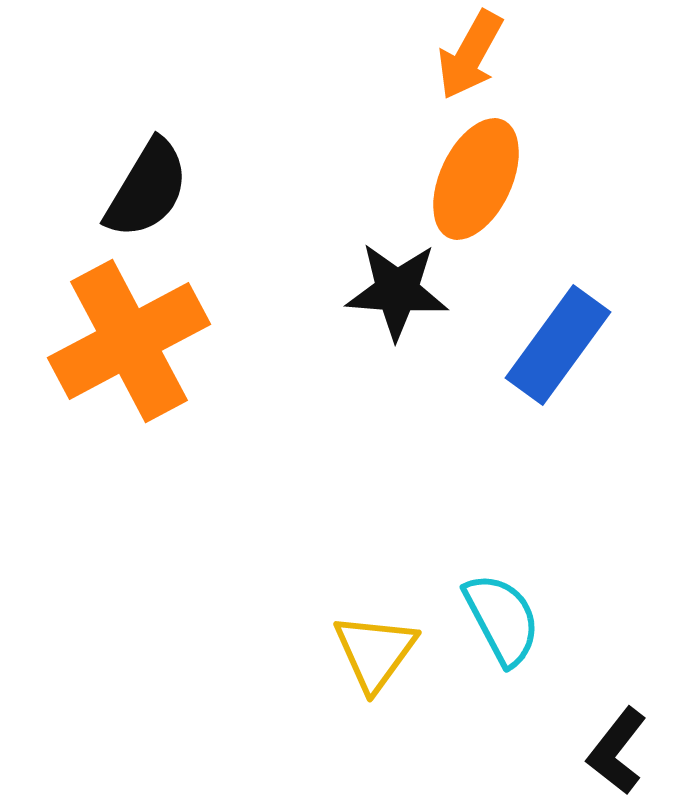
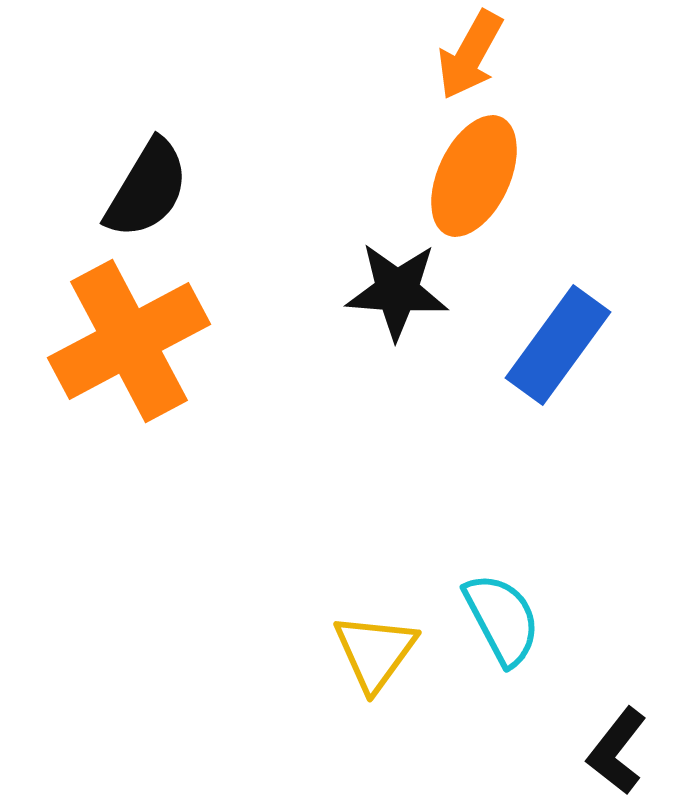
orange ellipse: moved 2 px left, 3 px up
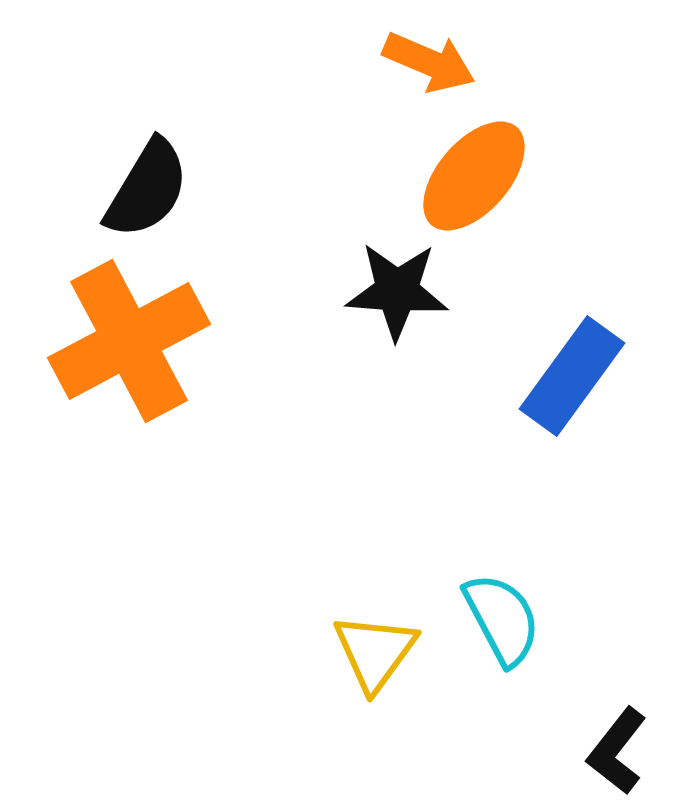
orange arrow: moved 41 px left, 7 px down; rotated 96 degrees counterclockwise
orange ellipse: rotated 16 degrees clockwise
blue rectangle: moved 14 px right, 31 px down
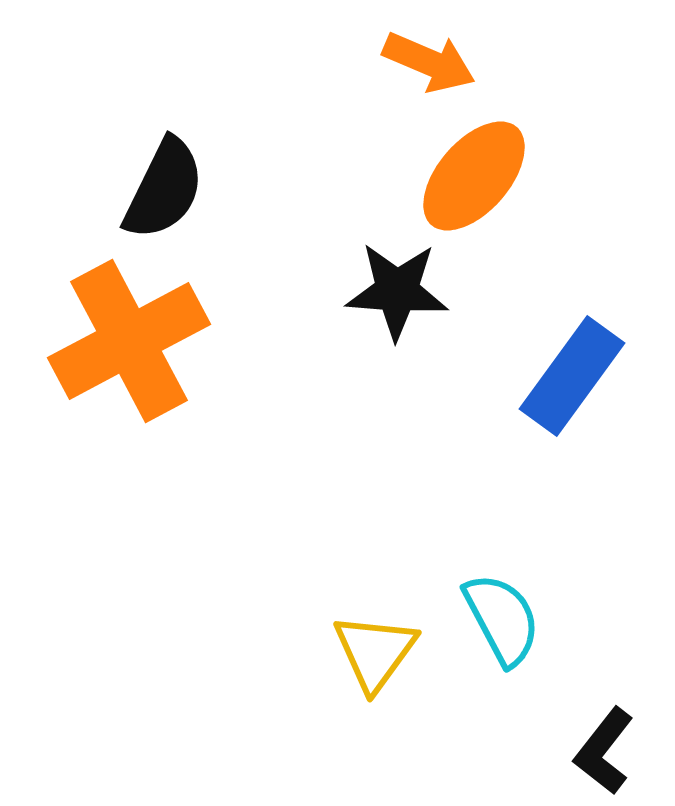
black semicircle: moved 17 px right; rotated 5 degrees counterclockwise
black L-shape: moved 13 px left
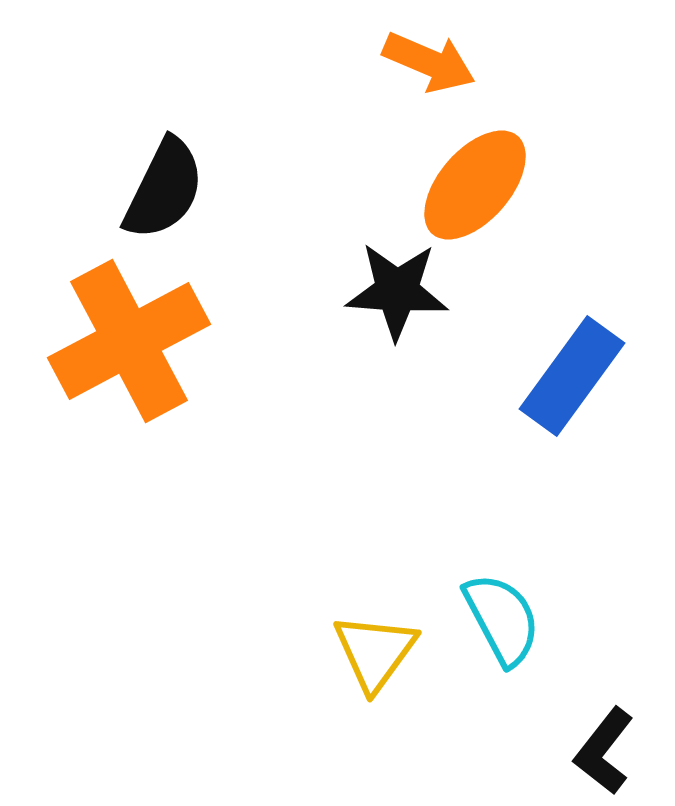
orange ellipse: moved 1 px right, 9 px down
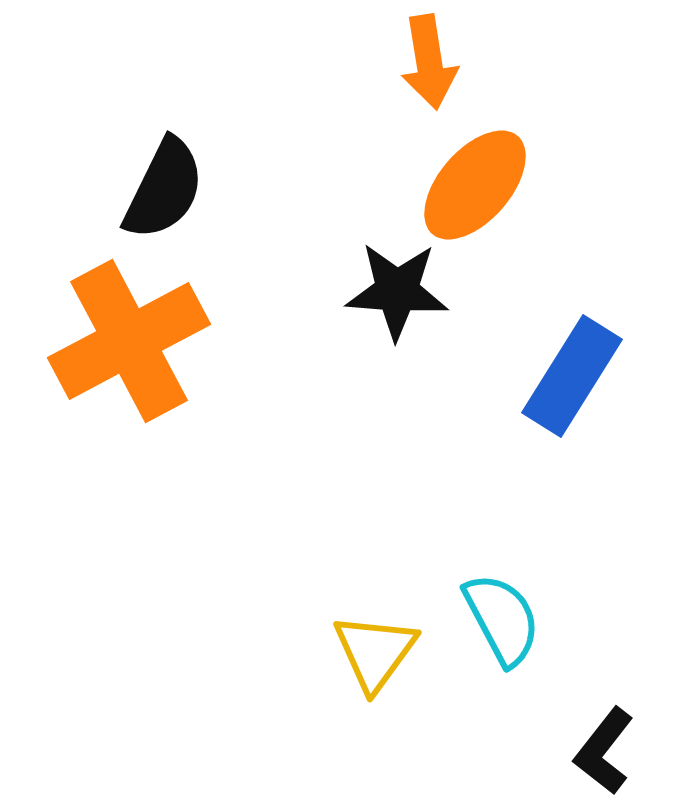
orange arrow: rotated 58 degrees clockwise
blue rectangle: rotated 4 degrees counterclockwise
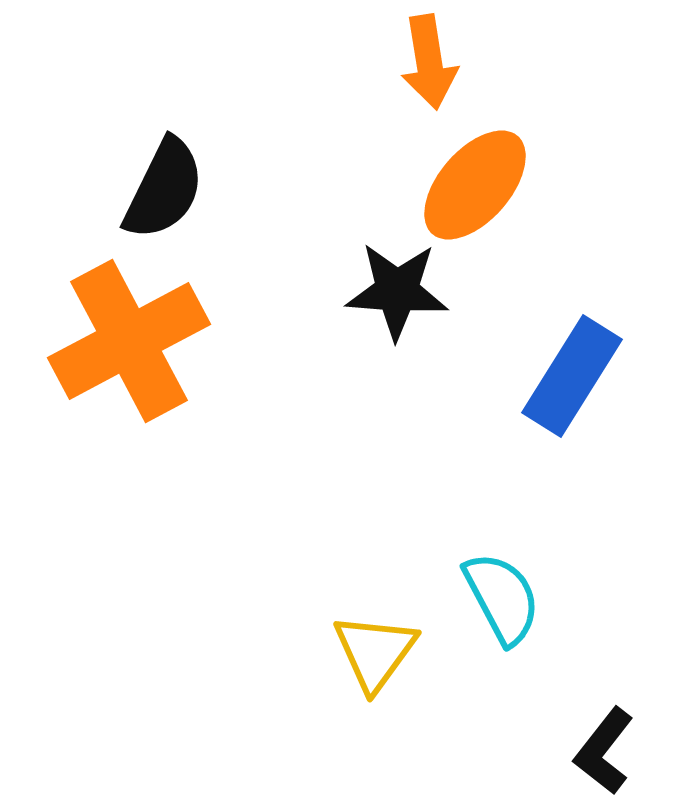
cyan semicircle: moved 21 px up
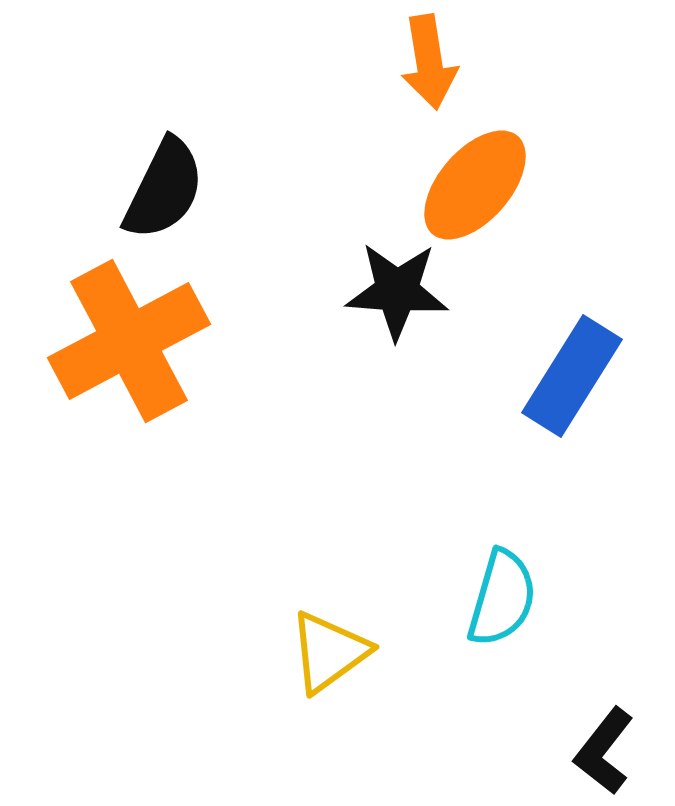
cyan semicircle: rotated 44 degrees clockwise
yellow triangle: moved 46 px left; rotated 18 degrees clockwise
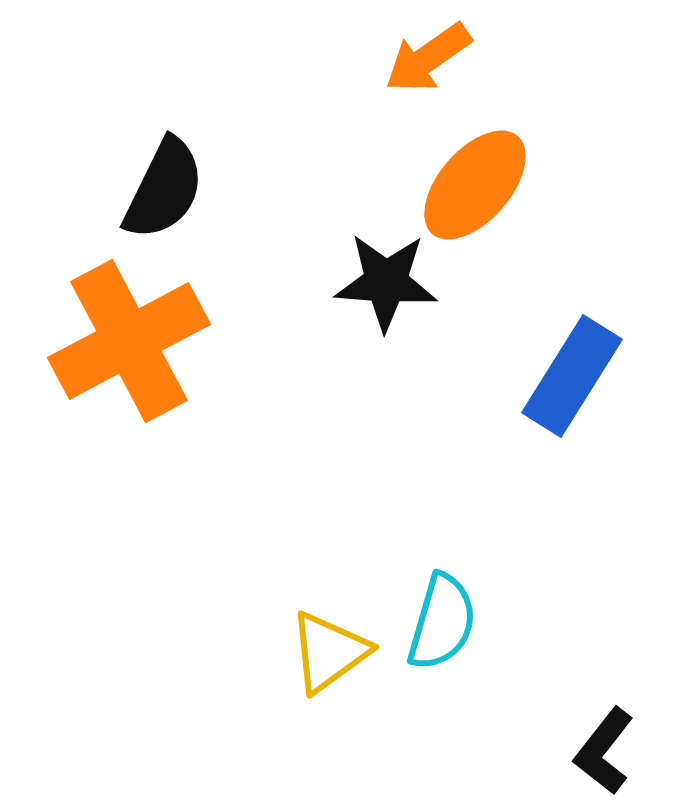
orange arrow: moved 1 px left, 4 px up; rotated 64 degrees clockwise
black star: moved 11 px left, 9 px up
cyan semicircle: moved 60 px left, 24 px down
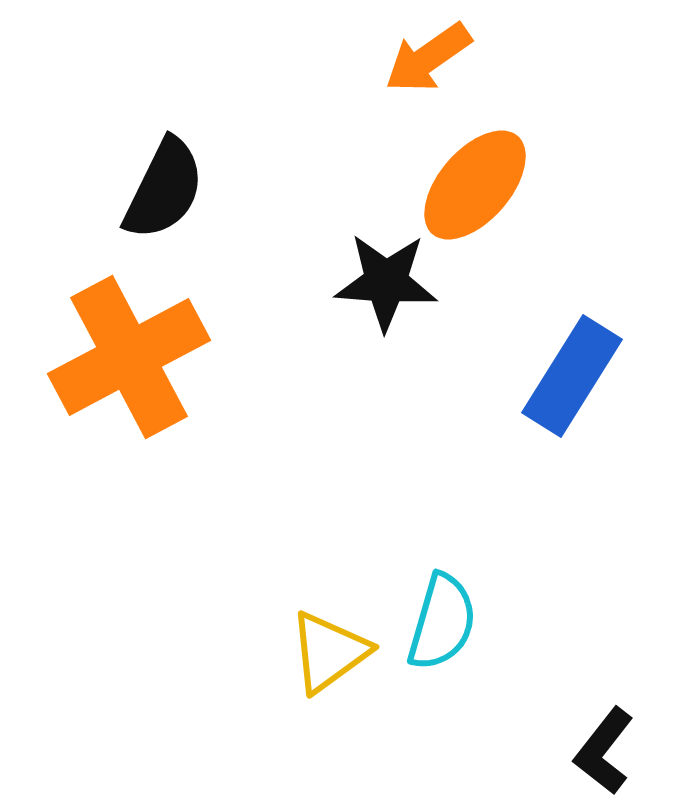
orange cross: moved 16 px down
